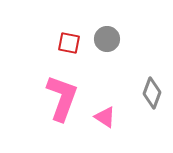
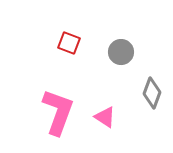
gray circle: moved 14 px right, 13 px down
red square: rotated 10 degrees clockwise
pink L-shape: moved 4 px left, 14 px down
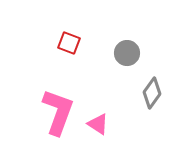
gray circle: moved 6 px right, 1 px down
gray diamond: rotated 16 degrees clockwise
pink triangle: moved 7 px left, 7 px down
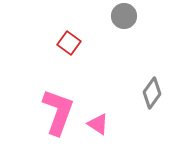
red square: rotated 15 degrees clockwise
gray circle: moved 3 px left, 37 px up
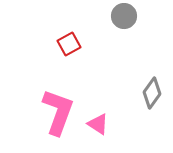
red square: moved 1 px down; rotated 25 degrees clockwise
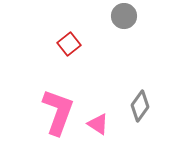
red square: rotated 10 degrees counterclockwise
gray diamond: moved 12 px left, 13 px down
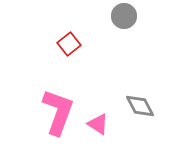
gray diamond: rotated 64 degrees counterclockwise
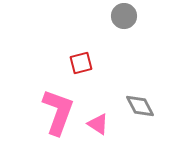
red square: moved 12 px right, 19 px down; rotated 25 degrees clockwise
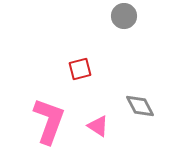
red square: moved 1 px left, 6 px down
pink L-shape: moved 9 px left, 9 px down
pink triangle: moved 2 px down
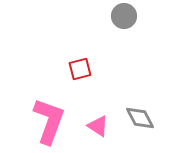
gray diamond: moved 12 px down
